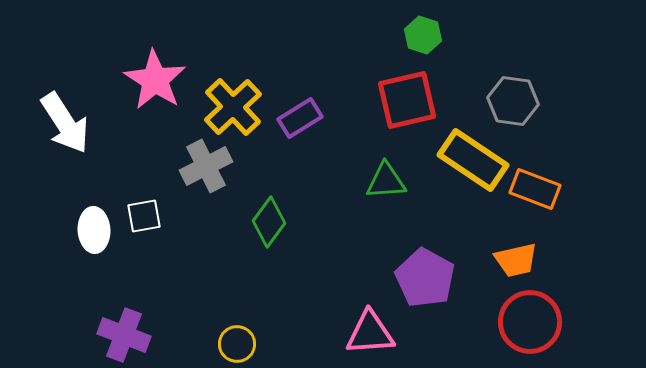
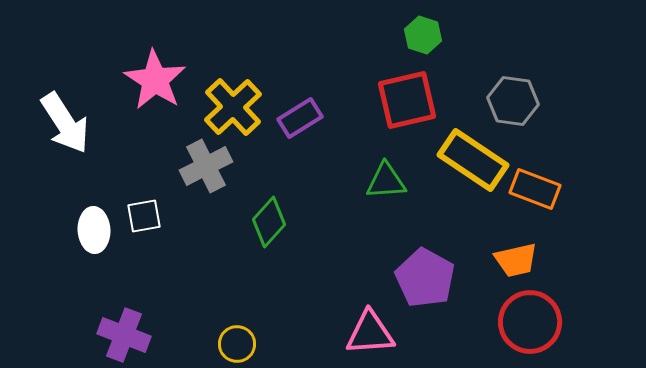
green diamond: rotated 6 degrees clockwise
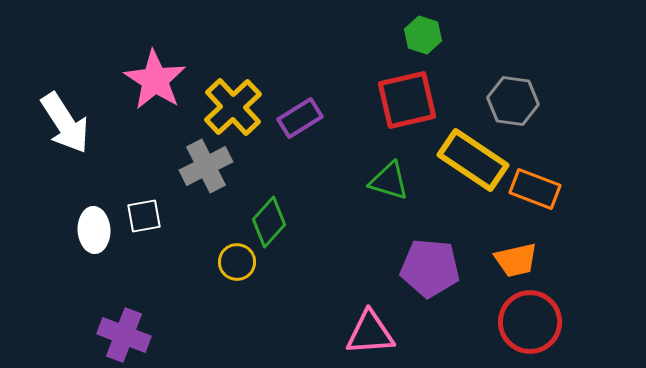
green triangle: moved 3 px right; rotated 21 degrees clockwise
purple pentagon: moved 5 px right, 10 px up; rotated 24 degrees counterclockwise
yellow circle: moved 82 px up
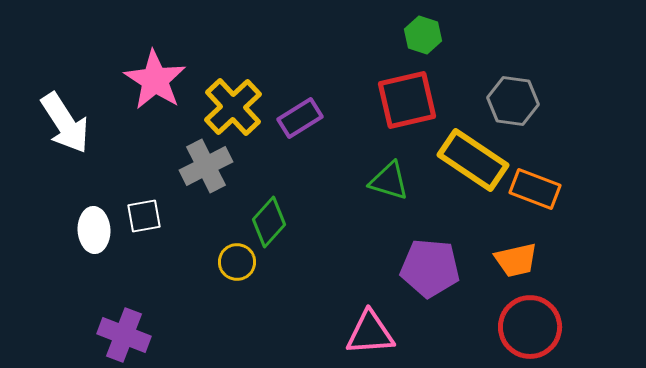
red circle: moved 5 px down
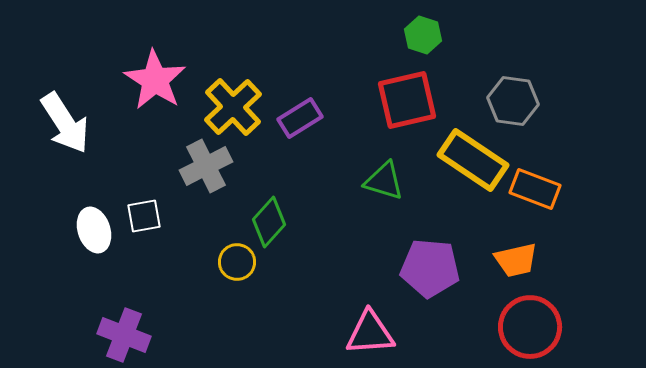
green triangle: moved 5 px left
white ellipse: rotated 15 degrees counterclockwise
